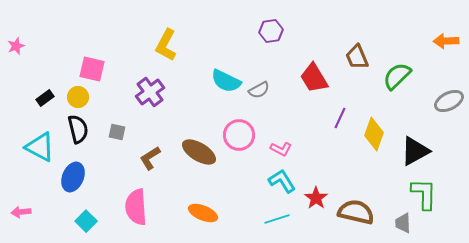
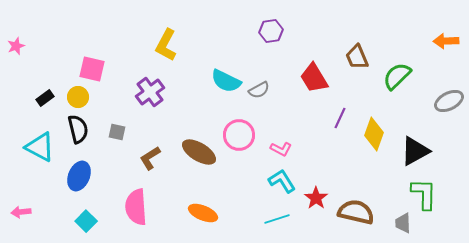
blue ellipse: moved 6 px right, 1 px up
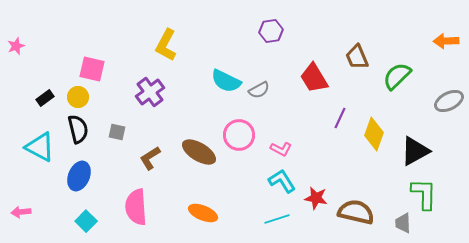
red star: rotated 25 degrees counterclockwise
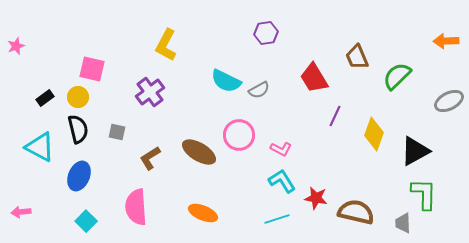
purple hexagon: moved 5 px left, 2 px down
purple line: moved 5 px left, 2 px up
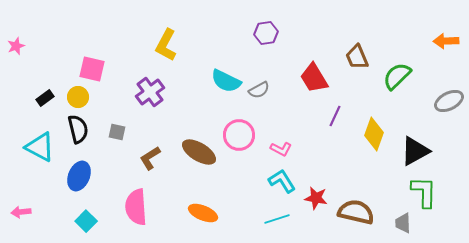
green L-shape: moved 2 px up
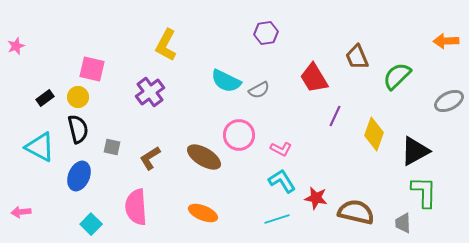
gray square: moved 5 px left, 15 px down
brown ellipse: moved 5 px right, 5 px down
cyan square: moved 5 px right, 3 px down
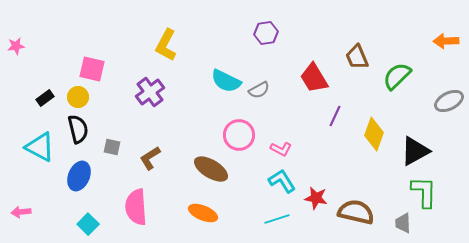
pink star: rotated 12 degrees clockwise
brown ellipse: moved 7 px right, 12 px down
cyan square: moved 3 px left
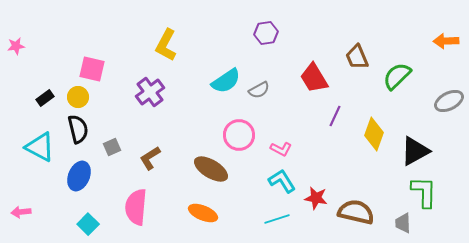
cyan semicircle: rotated 60 degrees counterclockwise
gray square: rotated 36 degrees counterclockwise
pink semicircle: rotated 9 degrees clockwise
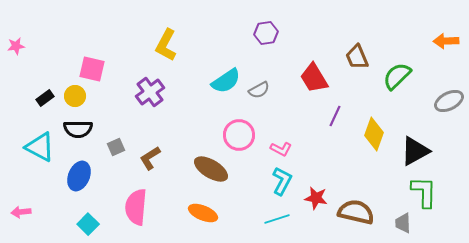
yellow circle: moved 3 px left, 1 px up
black semicircle: rotated 104 degrees clockwise
gray square: moved 4 px right
cyan L-shape: rotated 60 degrees clockwise
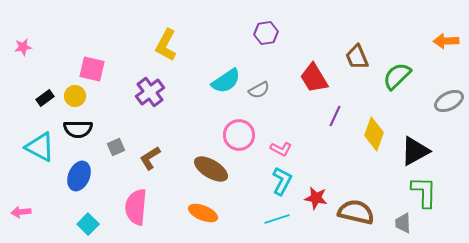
pink star: moved 7 px right, 1 px down
